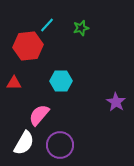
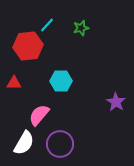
purple circle: moved 1 px up
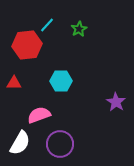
green star: moved 2 px left, 1 px down; rotated 14 degrees counterclockwise
red hexagon: moved 1 px left, 1 px up
pink semicircle: rotated 30 degrees clockwise
white semicircle: moved 4 px left
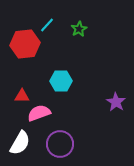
red hexagon: moved 2 px left, 1 px up
red triangle: moved 8 px right, 13 px down
pink semicircle: moved 2 px up
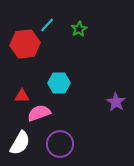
cyan hexagon: moved 2 px left, 2 px down
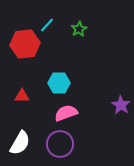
purple star: moved 5 px right, 3 px down
pink semicircle: moved 27 px right
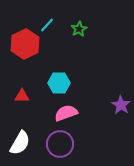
red hexagon: rotated 20 degrees counterclockwise
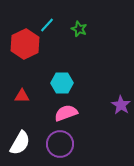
green star: rotated 21 degrees counterclockwise
cyan hexagon: moved 3 px right
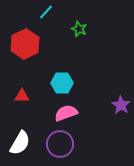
cyan line: moved 1 px left, 13 px up
